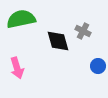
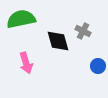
pink arrow: moved 9 px right, 5 px up
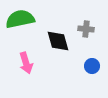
green semicircle: moved 1 px left
gray cross: moved 3 px right, 2 px up; rotated 21 degrees counterclockwise
blue circle: moved 6 px left
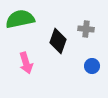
black diamond: rotated 35 degrees clockwise
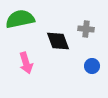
black diamond: rotated 40 degrees counterclockwise
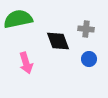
green semicircle: moved 2 px left
blue circle: moved 3 px left, 7 px up
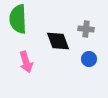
green semicircle: rotated 80 degrees counterclockwise
pink arrow: moved 1 px up
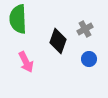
gray cross: moved 1 px left; rotated 35 degrees counterclockwise
black diamond: rotated 40 degrees clockwise
pink arrow: rotated 10 degrees counterclockwise
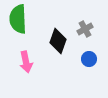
pink arrow: rotated 15 degrees clockwise
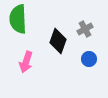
pink arrow: rotated 30 degrees clockwise
